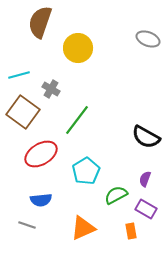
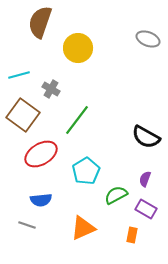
brown square: moved 3 px down
orange rectangle: moved 1 px right, 4 px down; rotated 21 degrees clockwise
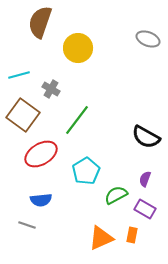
purple rectangle: moved 1 px left
orange triangle: moved 18 px right, 10 px down
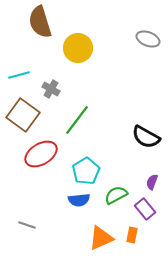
brown semicircle: rotated 36 degrees counterclockwise
purple semicircle: moved 7 px right, 3 px down
blue semicircle: moved 38 px right
purple rectangle: rotated 20 degrees clockwise
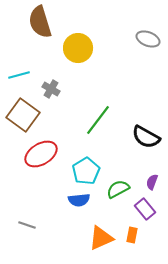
green line: moved 21 px right
green semicircle: moved 2 px right, 6 px up
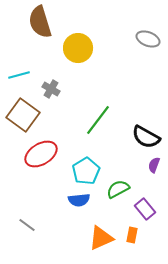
purple semicircle: moved 2 px right, 17 px up
gray line: rotated 18 degrees clockwise
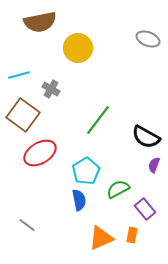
brown semicircle: rotated 84 degrees counterclockwise
red ellipse: moved 1 px left, 1 px up
blue semicircle: rotated 95 degrees counterclockwise
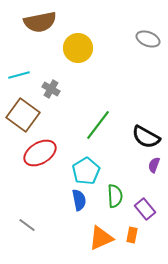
green line: moved 5 px down
green semicircle: moved 3 px left, 7 px down; rotated 115 degrees clockwise
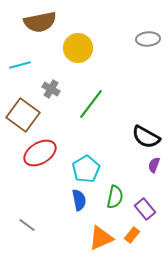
gray ellipse: rotated 25 degrees counterclockwise
cyan line: moved 1 px right, 10 px up
green line: moved 7 px left, 21 px up
cyan pentagon: moved 2 px up
green semicircle: moved 1 px down; rotated 15 degrees clockwise
orange rectangle: rotated 28 degrees clockwise
